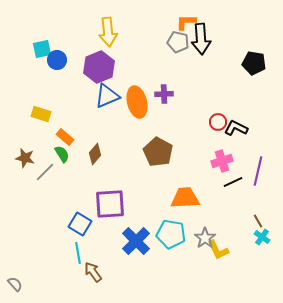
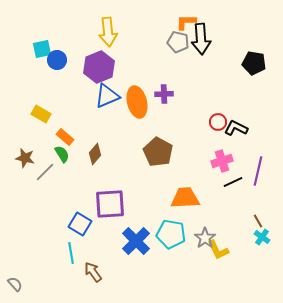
yellow rectangle: rotated 12 degrees clockwise
cyan line: moved 7 px left
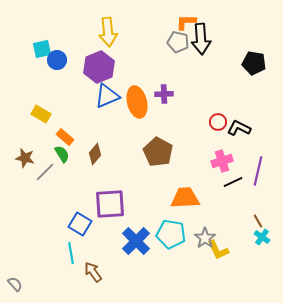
black L-shape: moved 3 px right
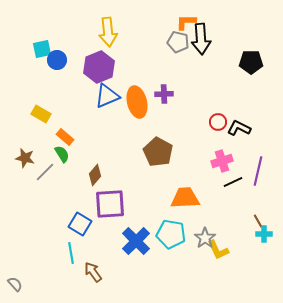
black pentagon: moved 3 px left, 1 px up; rotated 10 degrees counterclockwise
brown diamond: moved 21 px down
cyan cross: moved 2 px right, 3 px up; rotated 35 degrees counterclockwise
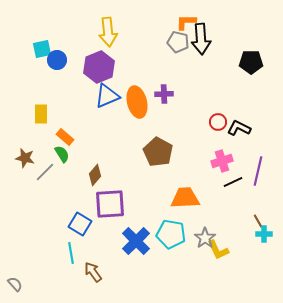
yellow rectangle: rotated 60 degrees clockwise
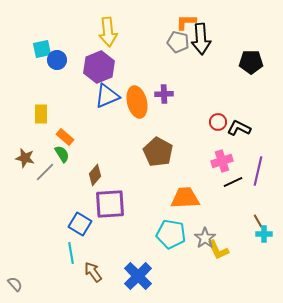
blue cross: moved 2 px right, 35 px down
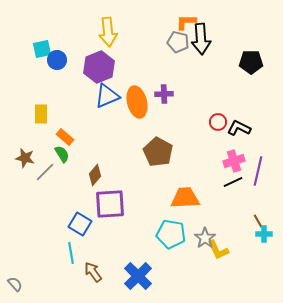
pink cross: moved 12 px right
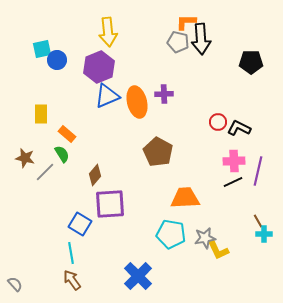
orange rectangle: moved 2 px right, 3 px up
pink cross: rotated 15 degrees clockwise
gray star: rotated 25 degrees clockwise
brown arrow: moved 21 px left, 8 px down
